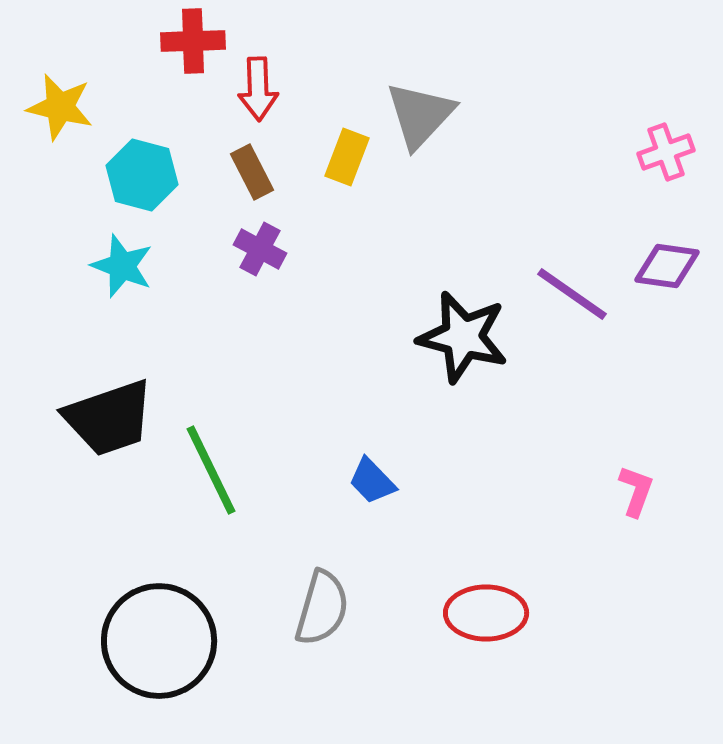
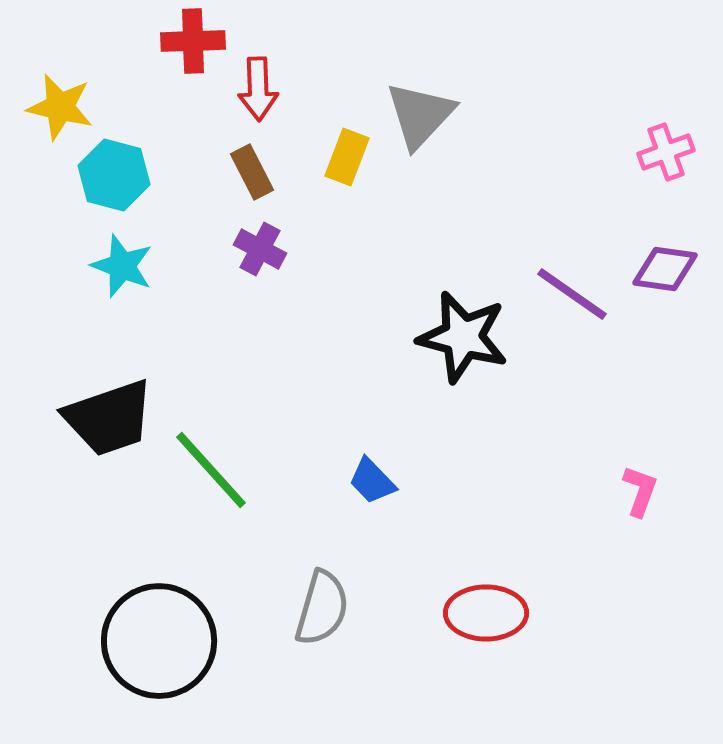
cyan hexagon: moved 28 px left
purple diamond: moved 2 px left, 3 px down
green line: rotated 16 degrees counterclockwise
pink L-shape: moved 4 px right
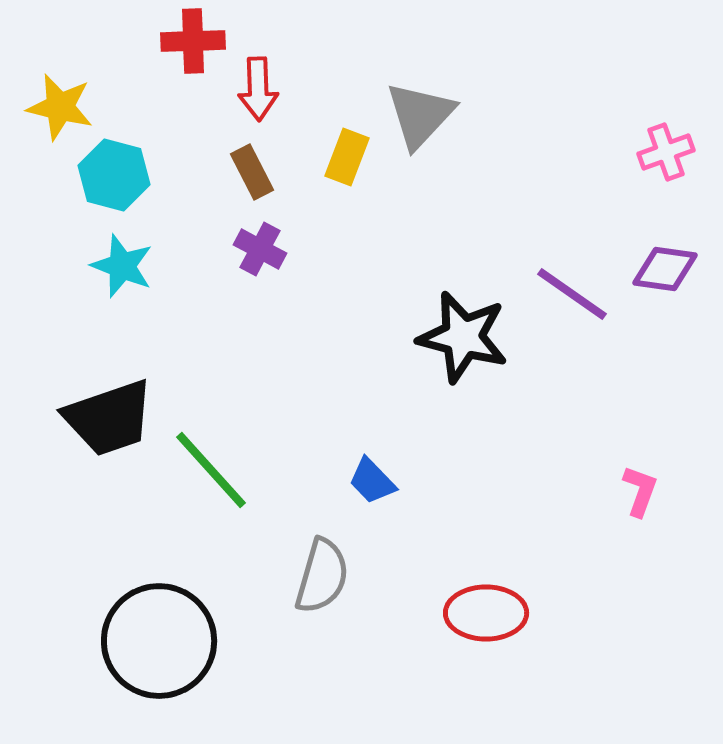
gray semicircle: moved 32 px up
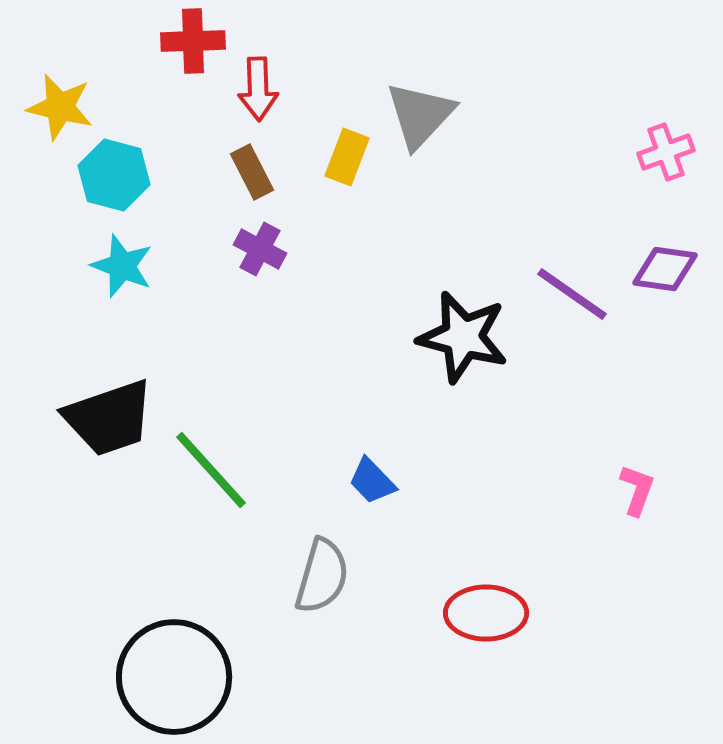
pink L-shape: moved 3 px left, 1 px up
black circle: moved 15 px right, 36 px down
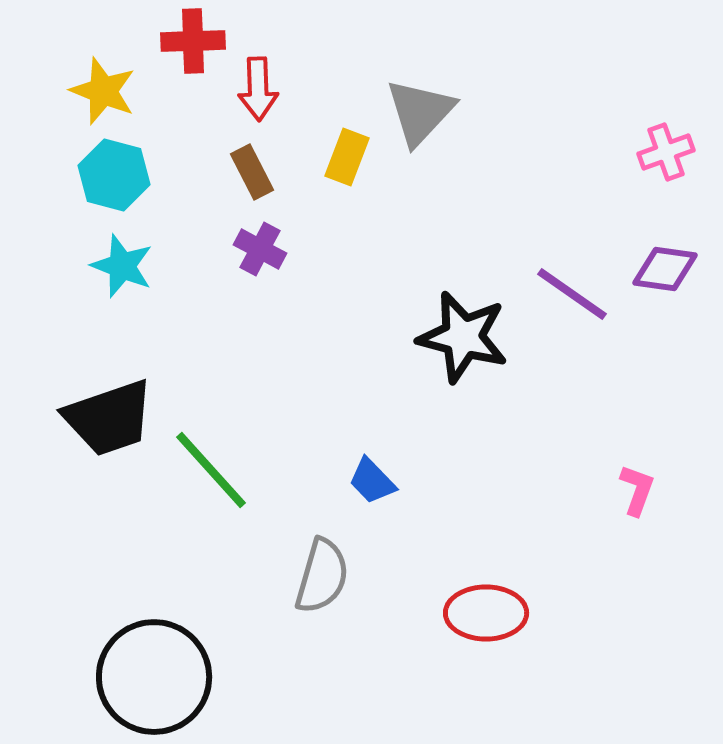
yellow star: moved 43 px right, 16 px up; rotated 8 degrees clockwise
gray triangle: moved 3 px up
black circle: moved 20 px left
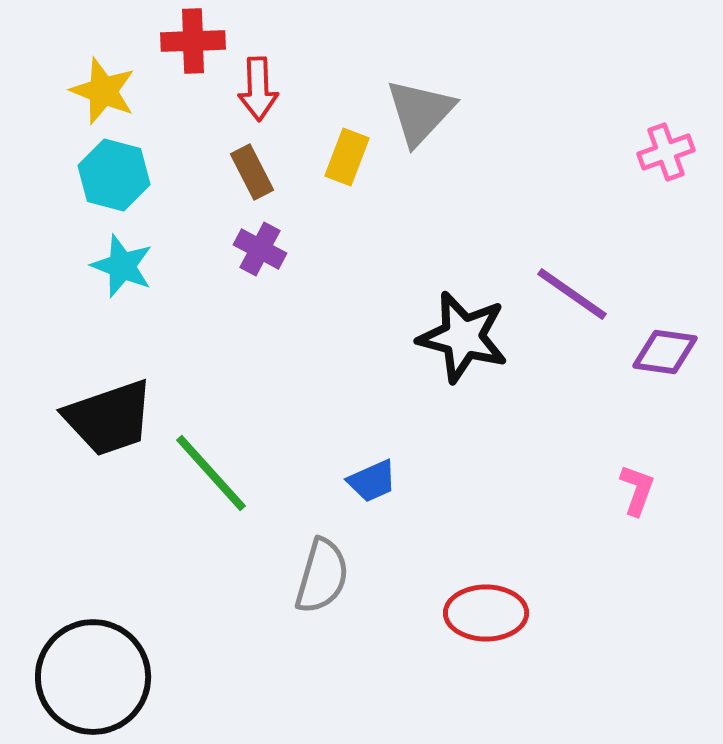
purple diamond: moved 83 px down
green line: moved 3 px down
blue trapezoid: rotated 70 degrees counterclockwise
black circle: moved 61 px left
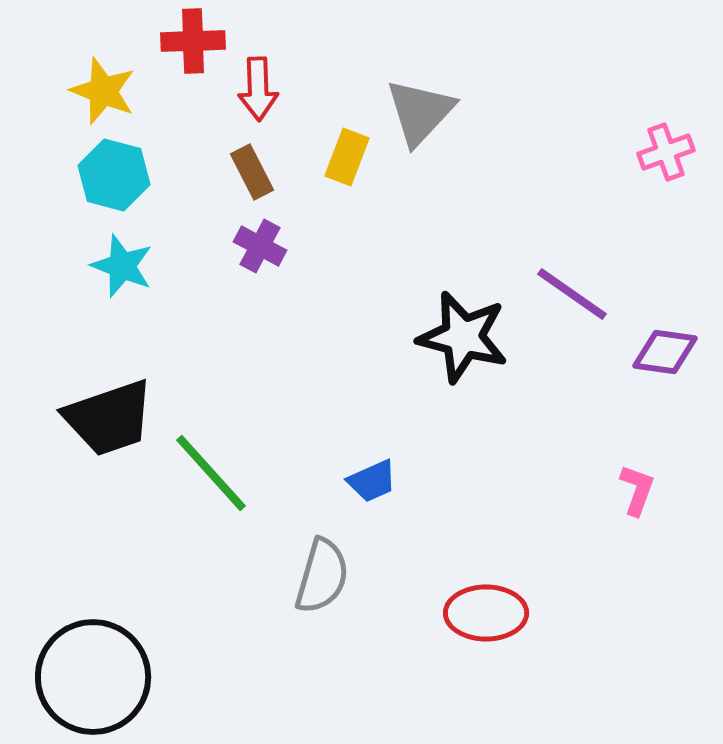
purple cross: moved 3 px up
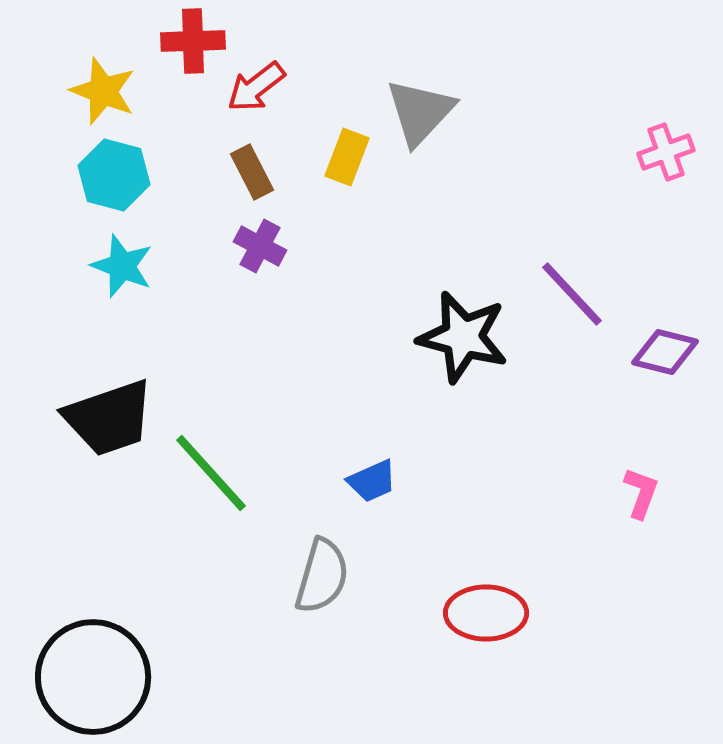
red arrow: moved 2 px left, 2 px up; rotated 54 degrees clockwise
purple line: rotated 12 degrees clockwise
purple diamond: rotated 6 degrees clockwise
pink L-shape: moved 4 px right, 3 px down
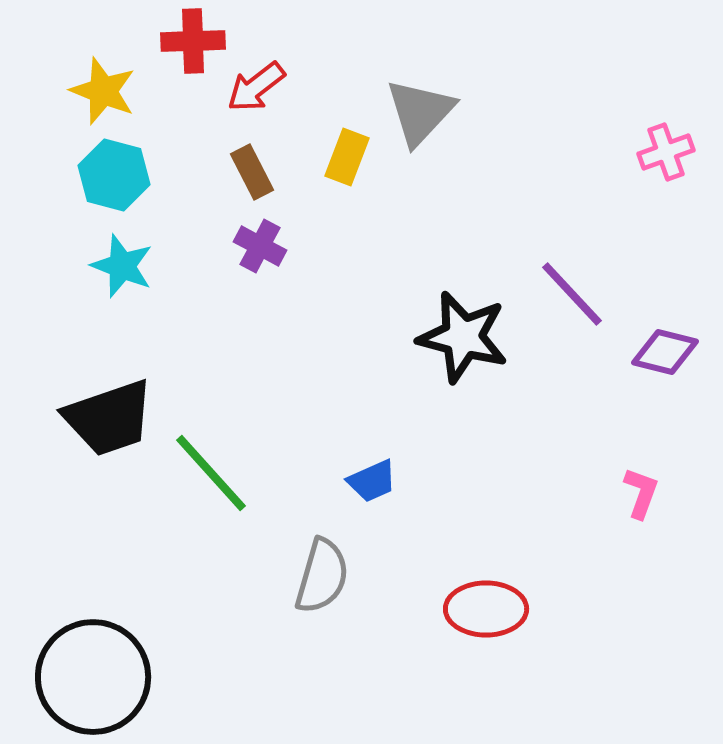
red ellipse: moved 4 px up
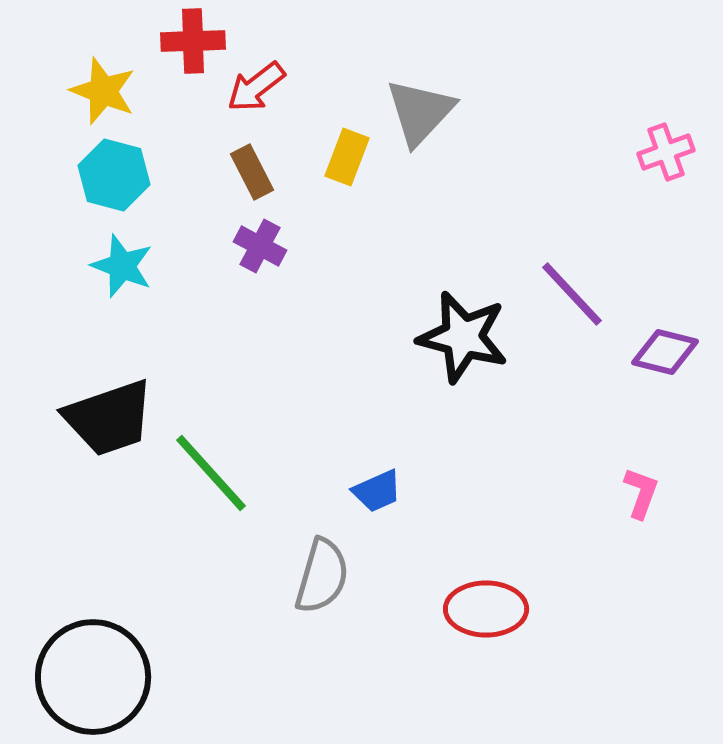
blue trapezoid: moved 5 px right, 10 px down
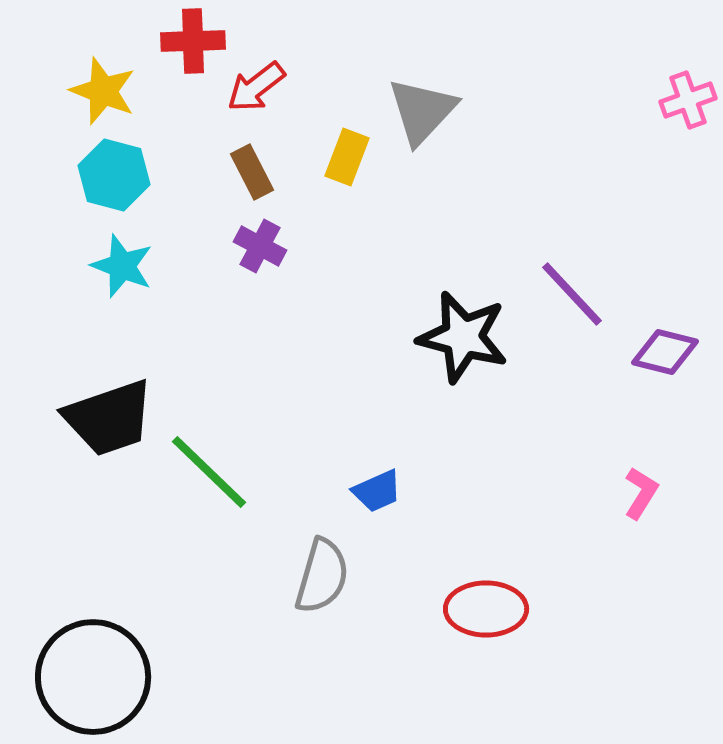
gray triangle: moved 2 px right, 1 px up
pink cross: moved 22 px right, 52 px up
green line: moved 2 px left, 1 px up; rotated 4 degrees counterclockwise
pink L-shape: rotated 12 degrees clockwise
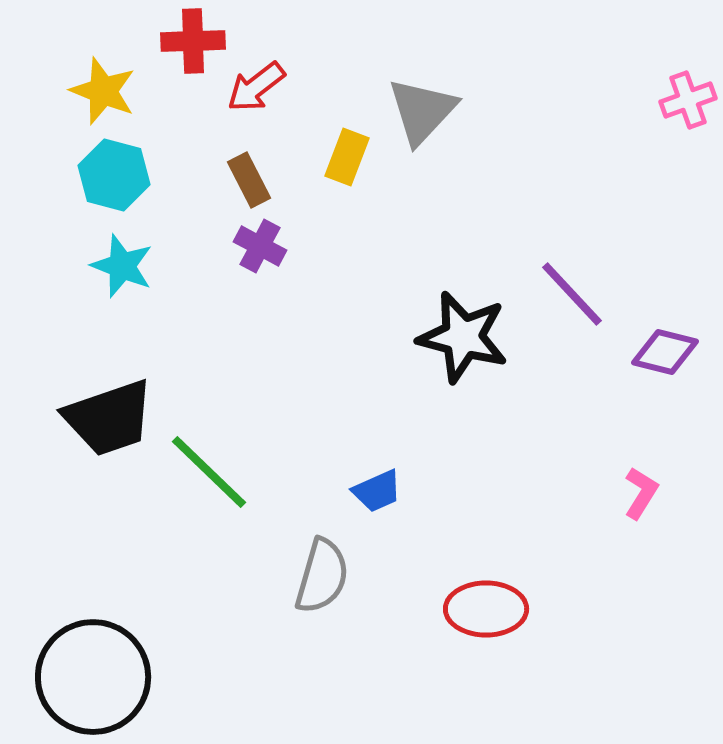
brown rectangle: moved 3 px left, 8 px down
